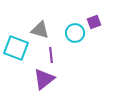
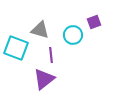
cyan circle: moved 2 px left, 2 px down
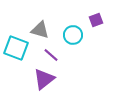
purple square: moved 2 px right, 2 px up
purple line: rotated 42 degrees counterclockwise
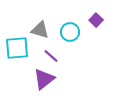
purple square: rotated 24 degrees counterclockwise
cyan circle: moved 3 px left, 3 px up
cyan square: moved 1 px right; rotated 25 degrees counterclockwise
purple line: moved 1 px down
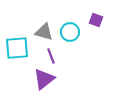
purple square: rotated 24 degrees counterclockwise
gray triangle: moved 4 px right, 2 px down
purple line: rotated 28 degrees clockwise
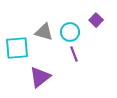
purple square: rotated 24 degrees clockwise
purple line: moved 23 px right, 2 px up
purple triangle: moved 4 px left, 2 px up
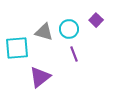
cyan circle: moved 1 px left, 3 px up
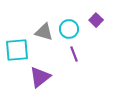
cyan square: moved 2 px down
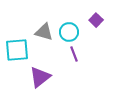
cyan circle: moved 3 px down
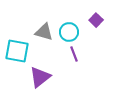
cyan square: moved 1 px down; rotated 15 degrees clockwise
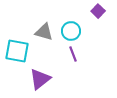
purple square: moved 2 px right, 9 px up
cyan circle: moved 2 px right, 1 px up
purple line: moved 1 px left
purple triangle: moved 2 px down
